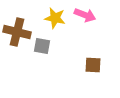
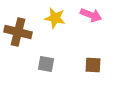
pink arrow: moved 6 px right
brown cross: moved 1 px right
gray square: moved 4 px right, 18 px down
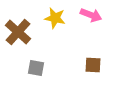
brown cross: rotated 28 degrees clockwise
gray square: moved 10 px left, 4 px down
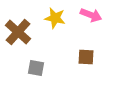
brown square: moved 7 px left, 8 px up
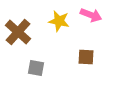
yellow star: moved 4 px right, 3 px down
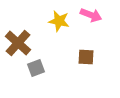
brown cross: moved 11 px down
gray square: rotated 30 degrees counterclockwise
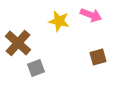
brown square: moved 12 px right; rotated 18 degrees counterclockwise
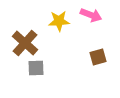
yellow star: rotated 15 degrees counterclockwise
brown cross: moved 7 px right
gray square: rotated 18 degrees clockwise
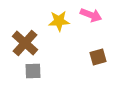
gray square: moved 3 px left, 3 px down
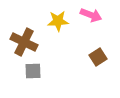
yellow star: moved 1 px left
brown cross: moved 1 px left, 1 px up; rotated 16 degrees counterclockwise
brown square: rotated 18 degrees counterclockwise
